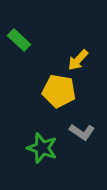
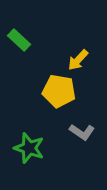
green star: moved 13 px left
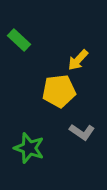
yellow pentagon: rotated 16 degrees counterclockwise
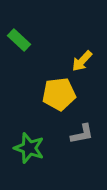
yellow arrow: moved 4 px right, 1 px down
yellow pentagon: moved 3 px down
gray L-shape: moved 2 px down; rotated 45 degrees counterclockwise
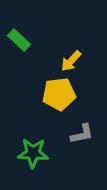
yellow arrow: moved 11 px left
green star: moved 4 px right, 5 px down; rotated 16 degrees counterclockwise
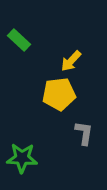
gray L-shape: moved 2 px right, 1 px up; rotated 70 degrees counterclockwise
green star: moved 11 px left, 5 px down
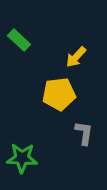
yellow arrow: moved 5 px right, 4 px up
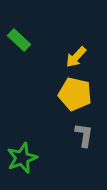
yellow pentagon: moved 16 px right; rotated 20 degrees clockwise
gray L-shape: moved 2 px down
green star: rotated 24 degrees counterclockwise
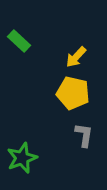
green rectangle: moved 1 px down
yellow pentagon: moved 2 px left, 1 px up
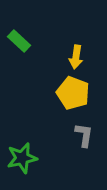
yellow arrow: rotated 35 degrees counterclockwise
yellow pentagon: rotated 8 degrees clockwise
green star: rotated 8 degrees clockwise
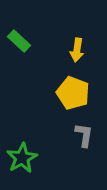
yellow arrow: moved 1 px right, 7 px up
green star: rotated 16 degrees counterclockwise
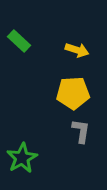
yellow arrow: rotated 80 degrees counterclockwise
yellow pentagon: rotated 24 degrees counterclockwise
gray L-shape: moved 3 px left, 4 px up
